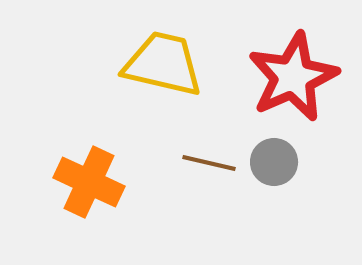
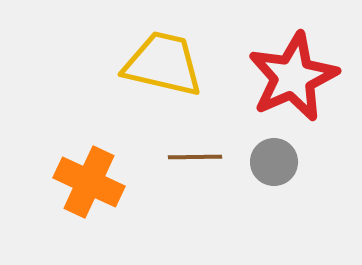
brown line: moved 14 px left, 6 px up; rotated 14 degrees counterclockwise
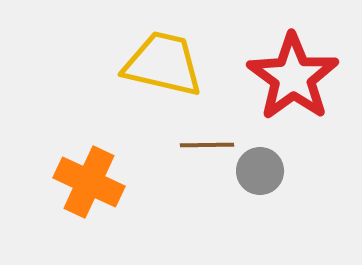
red star: rotated 12 degrees counterclockwise
brown line: moved 12 px right, 12 px up
gray circle: moved 14 px left, 9 px down
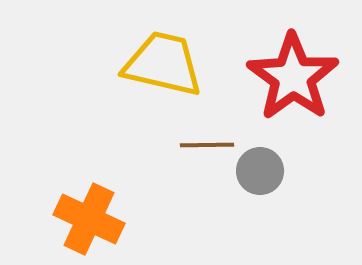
orange cross: moved 37 px down
